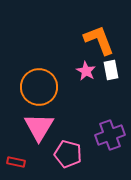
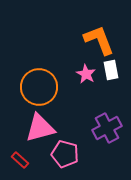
pink star: moved 3 px down
pink triangle: moved 1 px right, 1 px down; rotated 44 degrees clockwise
purple cross: moved 3 px left, 7 px up; rotated 8 degrees counterclockwise
pink pentagon: moved 3 px left
red rectangle: moved 4 px right, 2 px up; rotated 30 degrees clockwise
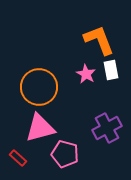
red rectangle: moved 2 px left, 2 px up
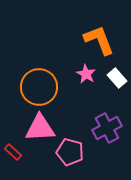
white rectangle: moved 6 px right, 8 px down; rotated 30 degrees counterclockwise
pink triangle: rotated 12 degrees clockwise
pink pentagon: moved 5 px right, 2 px up
red rectangle: moved 5 px left, 6 px up
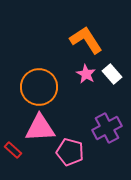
orange L-shape: moved 13 px left; rotated 12 degrees counterclockwise
white rectangle: moved 5 px left, 4 px up
red rectangle: moved 2 px up
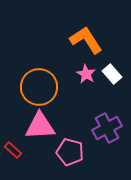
pink triangle: moved 2 px up
